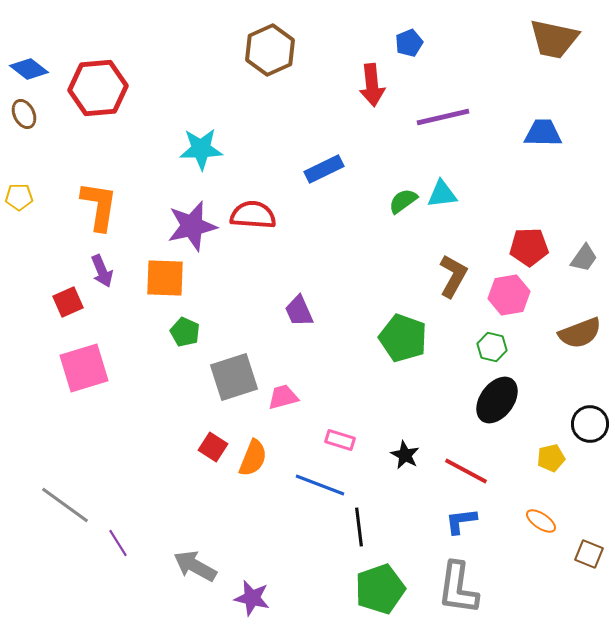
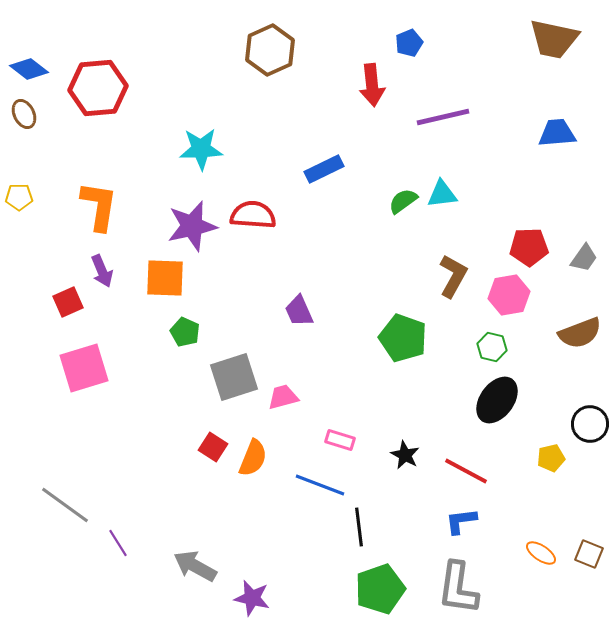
blue trapezoid at (543, 133): moved 14 px right; rotated 6 degrees counterclockwise
orange ellipse at (541, 521): moved 32 px down
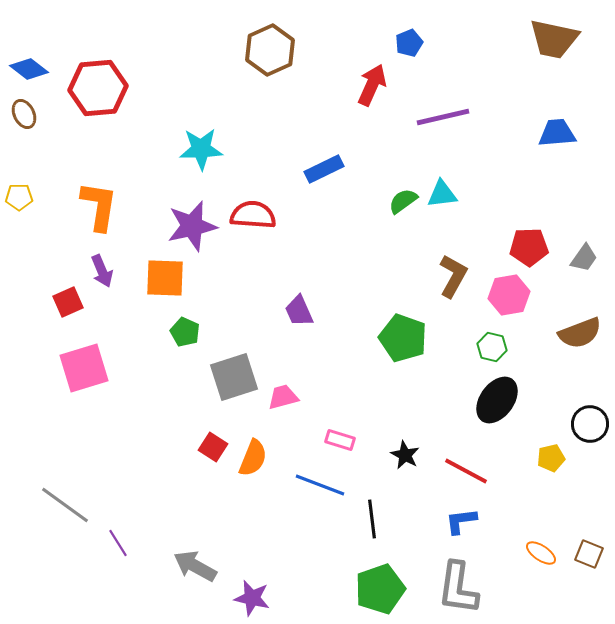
red arrow at (372, 85): rotated 150 degrees counterclockwise
black line at (359, 527): moved 13 px right, 8 px up
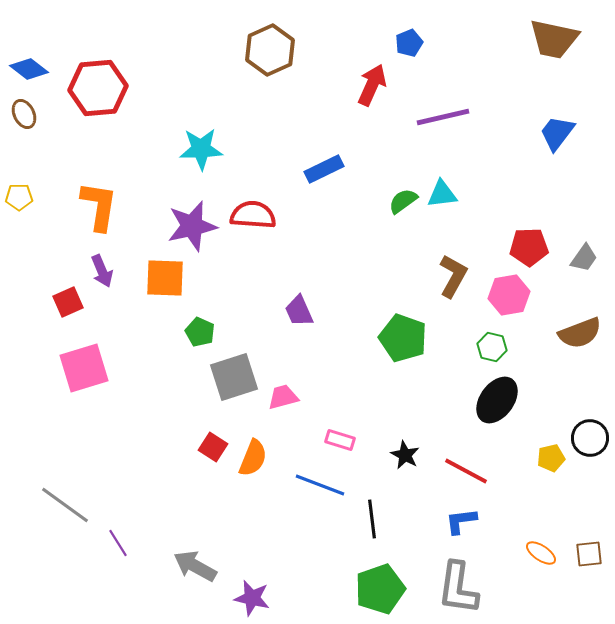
blue trapezoid at (557, 133): rotated 48 degrees counterclockwise
green pentagon at (185, 332): moved 15 px right
black circle at (590, 424): moved 14 px down
brown square at (589, 554): rotated 28 degrees counterclockwise
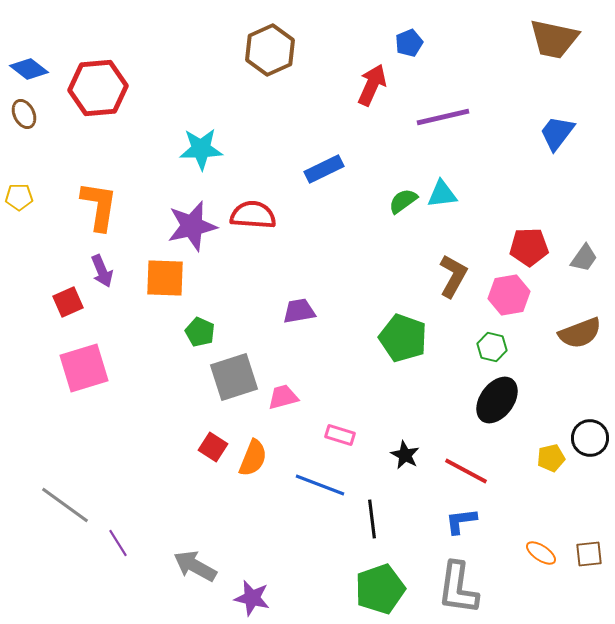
purple trapezoid at (299, 311): rotated 104 degrees clockwise
pink rectangle at (340, 440): moved 5 px up
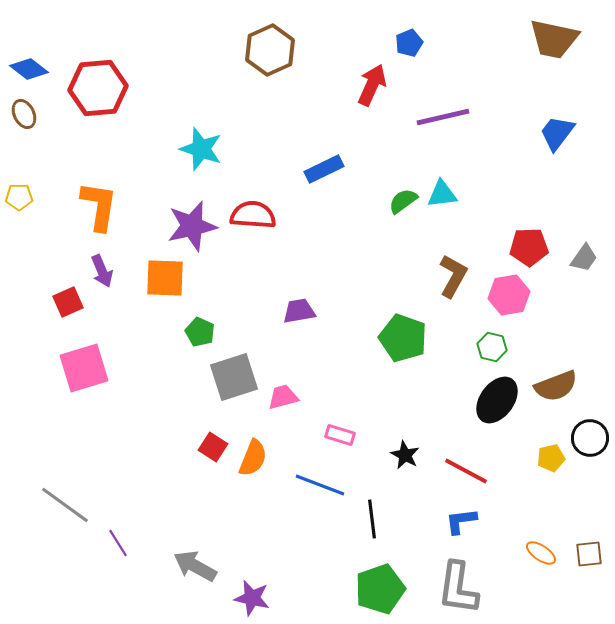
cyan star at (201, 149): rotated 21 degrees clockwise
brown semicircle at (580, 333): moved 24 px left, 53 px down
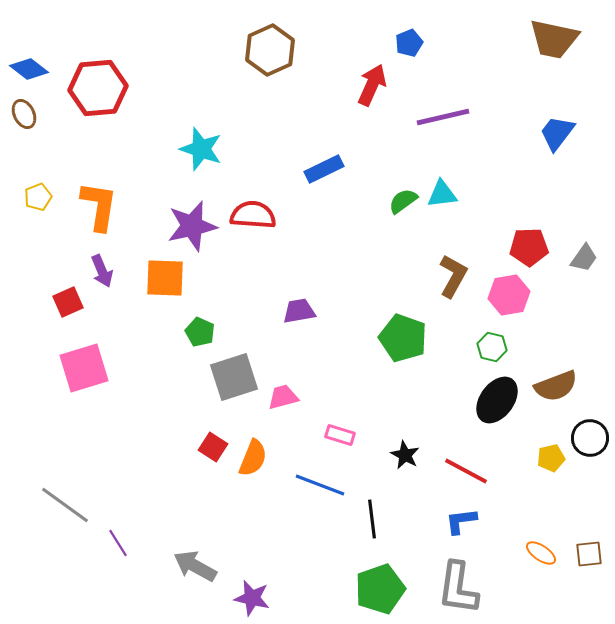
yellow pentagon at (19, 197): moved 19 px right; rotated 20 degrees counterclockwise
